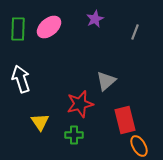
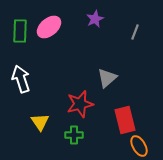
green rectangle: moved 2 px right, 2 px down
gray triangle: moved 1 px right, 3 px up
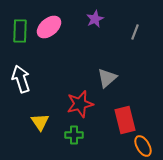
orange ellipse: moved 4 px right
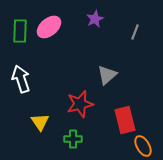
gray triangle: moved 3 px up
green cross: moved 1 px left, 4 px down
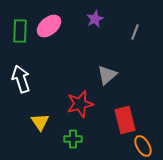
pink ellipse: moved 1 px up
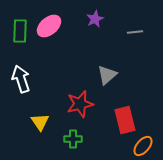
gray line: rotated 63 degrees clockwise
orange ellipse: rotated 70 degrees clockwise
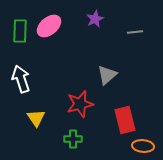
yellow triangle: moved 4 px left, 4 px up
orange ellipse: rotated 55 degrees clockwise
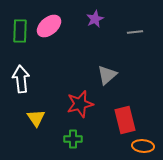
white arrow: rotated 12 degrees clockwise
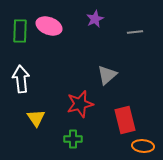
pink ellipse: rotated 60 degrees clockwise
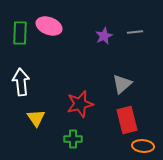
purple star: moved 9 px right, 17 px down
green rectangle: moved 2 px down
gray triangle: moved 15 px right, 9 px down
white arrow: moved 3 px down
red rectangle: moved 2 px right
